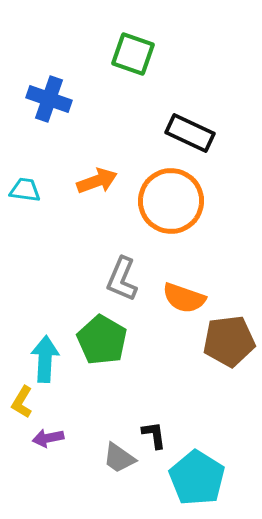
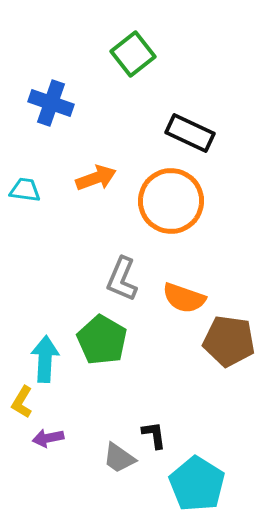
green square: rotated 33 degrees clockwise
blue cross: moved 2 px right, 4 px down
orange arrow: moved 1 px left, 3 px up
brown pentagon: rotated 15 degrees clockwise
cyan pentagon: moved 6 px down
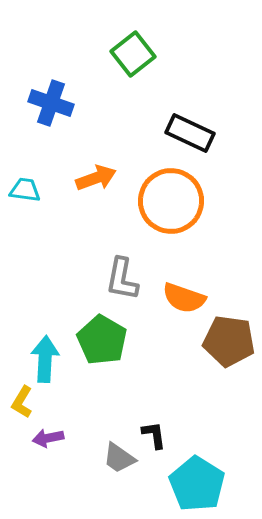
gray L-shape: rotated 12 degrees counterclockwise
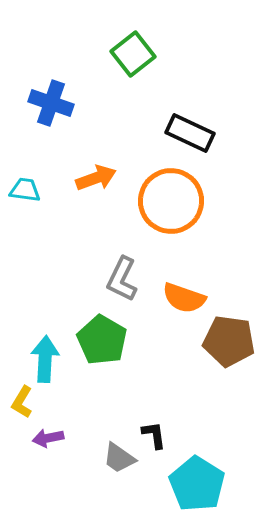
gray L-shape: rotated 15 degrees clockwise
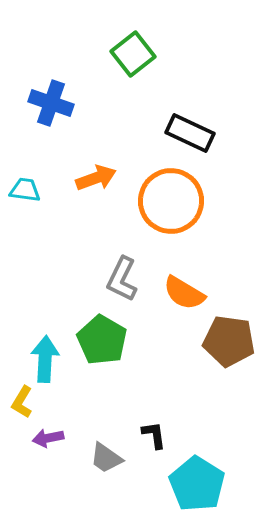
orange semicircle: moved 5 px up; rotated 12 degrees clockwise
gray trapezoid: moved 13 px left
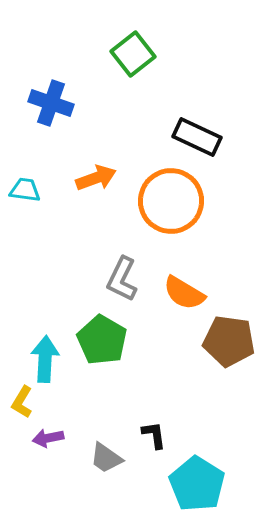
black rectangle: moved 7 px right, 4 px down
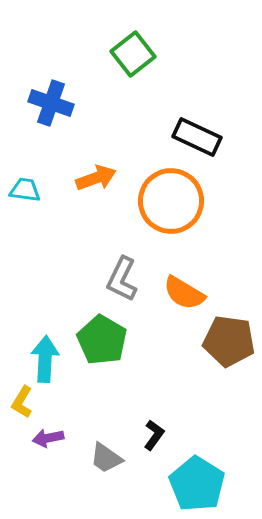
black L-shape: rotated 44 degrees clockwise
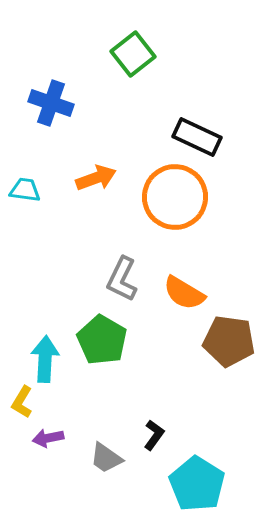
orange circle: moved 4 px right, 4 px up
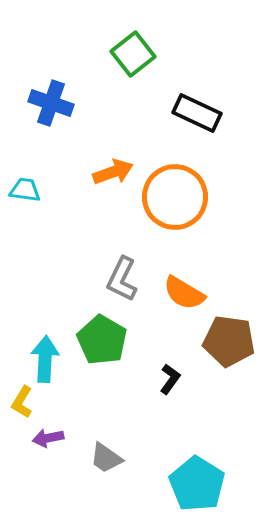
black rectangle: moved 24 px up
orange arrow: moved 17 px right, 6 px up
black L-shape: moved 16 px right, 56 px up
